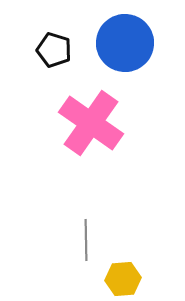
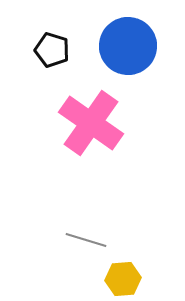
blue circle: moved 3 px right, 3 px down
black pentagon: moved 2 px left
gray line: rotated 72 degrees counterclockwise
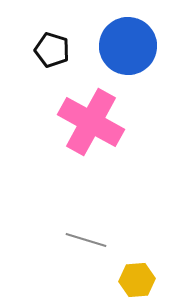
pink cross: moved 1 px up; rotated 6 degrees counterclockwise
yellow hexagon: moved 14 px right, 1 px down
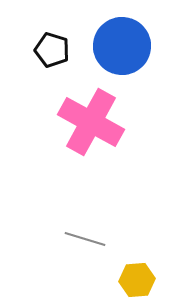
blue circle: moved 6 px left
gray line: moved 1 px left, 1 px up
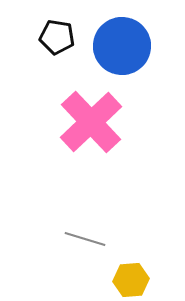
black pentagon: moved 5 px right, 13 px up; rotated 8 degrees counterclockwise
pink cross: rotated 18 degrees clockwise
yellow hexagon: moved 6 px left
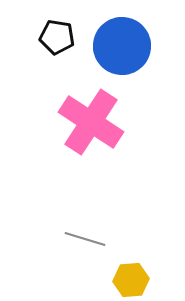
pink cross: rotated 14 degrees counterclockwise
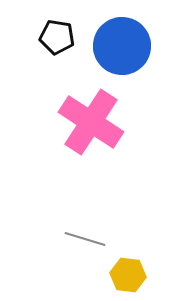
yellow hexagon: moved 3 px left, 5 px up; rotated 12 degrees clockwise
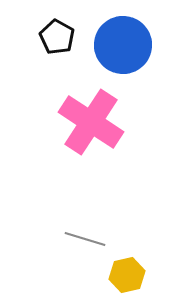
black pentagon: rotated 20 degrees clockwise
blue circle: moved 1 px right, 1 px up
yellow hexagon: moved 1 px left; rotated 20 degrees counterclockwise
